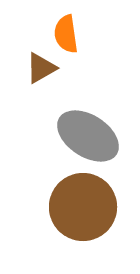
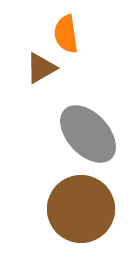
gray ellipse: moved 2 px up; rotated 14 degrees clockwise
brown circle: moved 2 px left, 2 px down
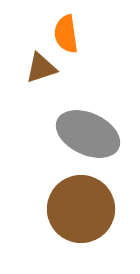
brown triangle: rotated 12 degrees clockwise
gray ellipse: rotated 22 degrees counterclockwise
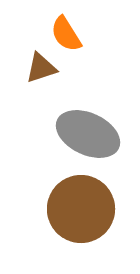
orange semicircle: rotated 24 degrees counterclockwise
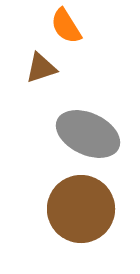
orange semicircle: moved 8 px up
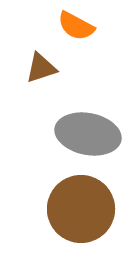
orange semicircle: moved 10 px right; rotated 30 degrees counterclockwise
gray ellipse: rotated 14 degrees counterclockwise
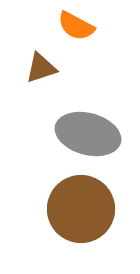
gray ellipse: rotated 4 degrees clockwise
